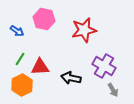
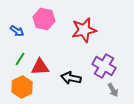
orange hexagon: moved 2 px down
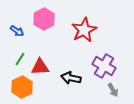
pink hexagon: rotated 20 degrees clockwise
red star: rotated 15 degrees counterclockwise
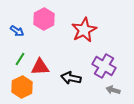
gray arrow: rotated 136 degrees clockwise
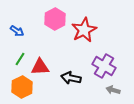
pink hexagon: moved 11 px right
